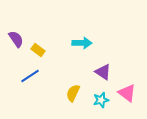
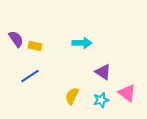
yellow rectangle: moved 3 px left, 4 px up; rotated 24 degrees counterclockwise
yellow semicircle: moved 1 px left, 3 px down
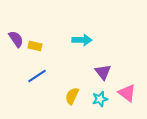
cyan arrow: moved 3 px up
purple triangle: rotated 18 degrees clockwise
blue line: moved 7 px right
cyan star: moved 1 px left, 1 px up
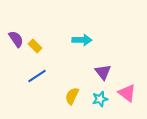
yellow rectangle: rotated 32 degrees clockwise
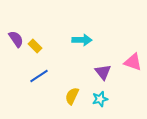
blue line: moved 2 px right
pink triangle: moved 6 px right, 31 px up; rotated 18 degrees counterclockwise
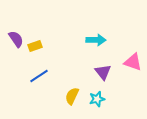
cyan arrow: moved 14 px right
yellow rectangle: rotated 64 degrees counterclockwise
cyan star: moved 3 px left
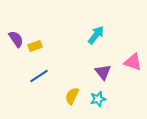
cyan arrow: moved 5 px up; rotated 54 degrees counterclockwise
cyan star: moved 1 px right
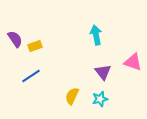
cyan arrow: rotated 48 degrees counterclockwise
purple semicircle: moved 1 px left
blue line: moved 8 px left
cyan star: moved 2 px right
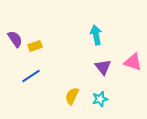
purple triangle: moved 5 px up
